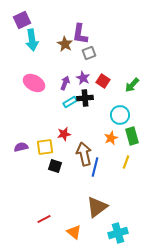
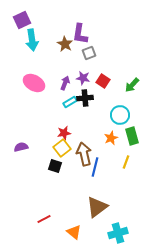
purple star: rotated 16 degrees counterclockwise
red star: moved 1 px up
yellow square: moved 17 px right, 1 px down; rotated 30 degrees counterclockwise
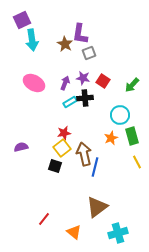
yellow line: moved 11 px right; rotated 48 degrees counterclockwise
red line: rotated 24 degrees counterclockwise
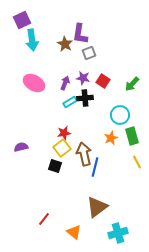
green arrow: moved 1 px up
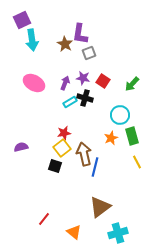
black cross: rotated 21 degrees clockwise
brown triangle: moved 3 px right
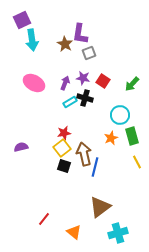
black square: moved 9 px right
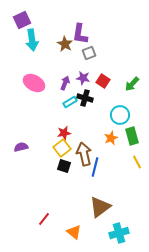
cyan cross: moved 1 px right
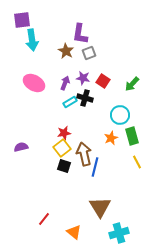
purple square: rotated 18 degrees clockwise
brown star: moved 1 px right, 7 px down
brown triangle: rotated 25 degrees counterclockwise
